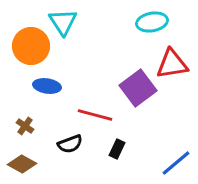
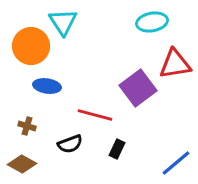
red triangle: moved 3 px right
brown cross: moved 2 px right; rotated 18 degrees counterclockwise
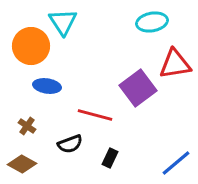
brown cross: rotated 18 degrees clockwise
black rectangle: moved 7 px left, 9 px down
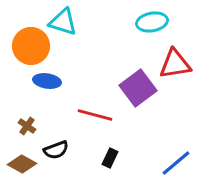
cyan triangle: rotated 40 degrees counterclockwise
blue ellipse: moved 5 px up
black semicircle: moved 14 px left, 6 px down
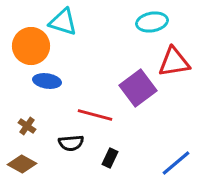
red triangle: moved 1 px left, 2 px up
black semicircle: moved 15 px right, 7 px up; rotated 15 degrees clockwise
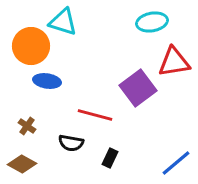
black semicircle: rotated 15 degrees clockwise
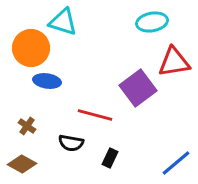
orange circle: moved 2 px down
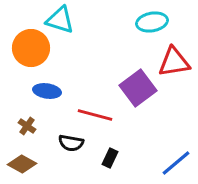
cyan triangle: moved 3 px left, 2 px up
blue ellipse: moved 10 px down
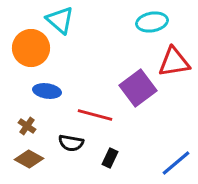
cyan triangle: rotated 24 degrees clockwise
brown diamond: moved 7 px right, 5 px up
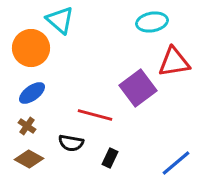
blue ellipse: moved 15 px left, 2 px down; rotated 44 degrees counterclockwise
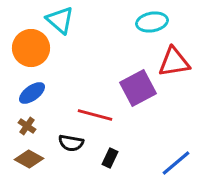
purple square: rotated 9 degrees clockwise
